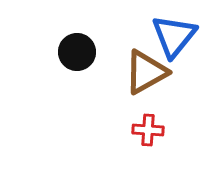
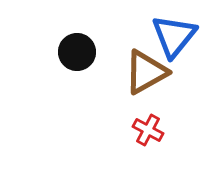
red cross: rotated 24 degrees clockwise
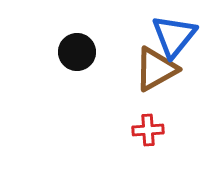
brown triangle: moved 10 px right, 3 px up
red cross: rotated 32 degrees counterclockwise
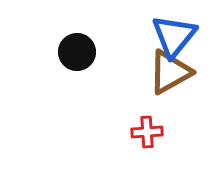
brown triangle: moved 14 px right, 3 px down
red cross: moved 1 px left, 2 px down
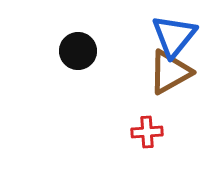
black circle: moved 1 px right, 1 px up
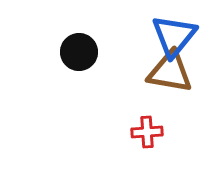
black circle: moved 1 px right, 1 px down
brown triangle: rotated 39 degrees clockwise
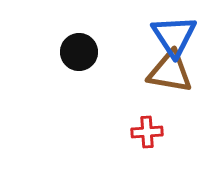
blue triangle: rotated 12 degrees counterclockwise
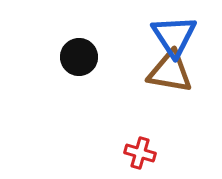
black circle: moved 5 px down
red cross: moved 7 px left, 21 px down; rotated 20 degrees clockwise
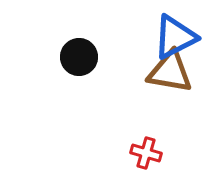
blue triangle: moved 1 px right, 1 px down; rotated 36 degrees clockwise
red cross: moved 6 px right
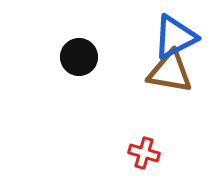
red cross: moved 2 px left
